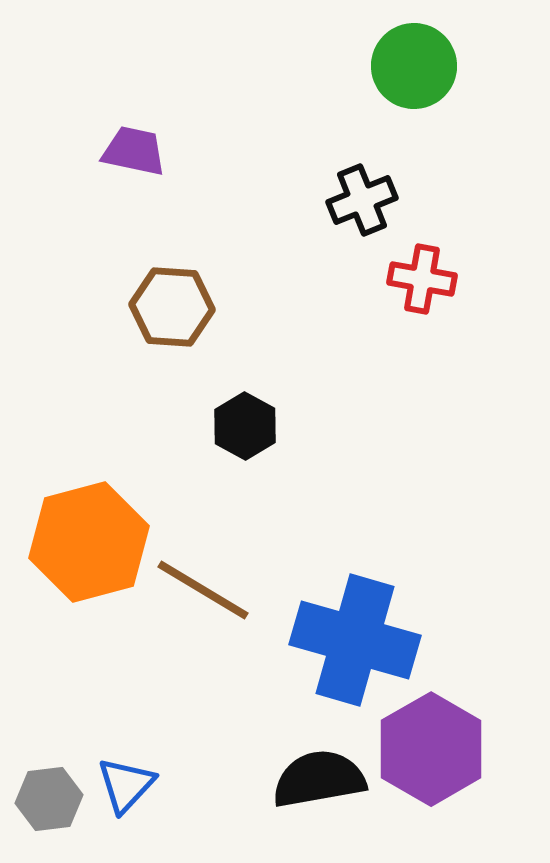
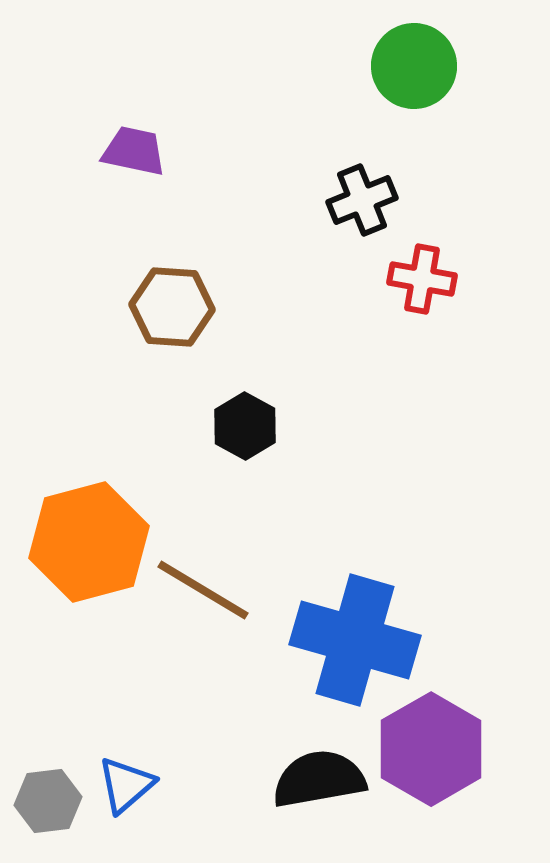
blue triangle: rotated 6 degrees clockwise
gray hexagon: moved 1 px left, 2 px down
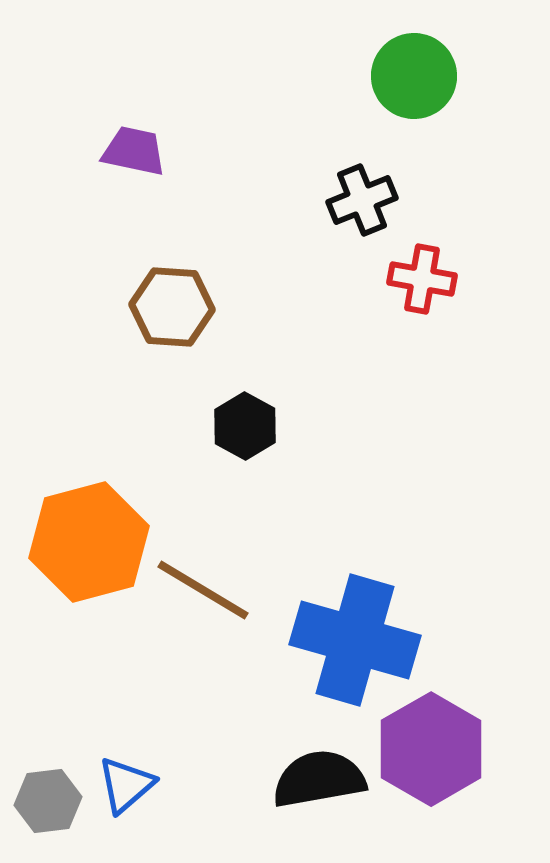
green circle: moved 10 px down
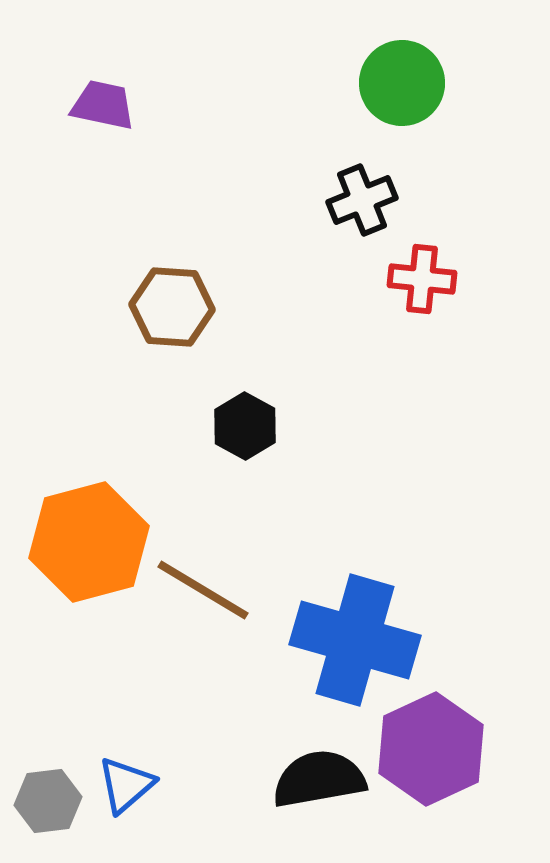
green circle: moved 12 px left, 7 px down
purple trapezoid: moved 31 px left, 46 px up
red cross: rotated 4 degrees counterclockwise
purple hexagon: rotated 5 degrees clockwise
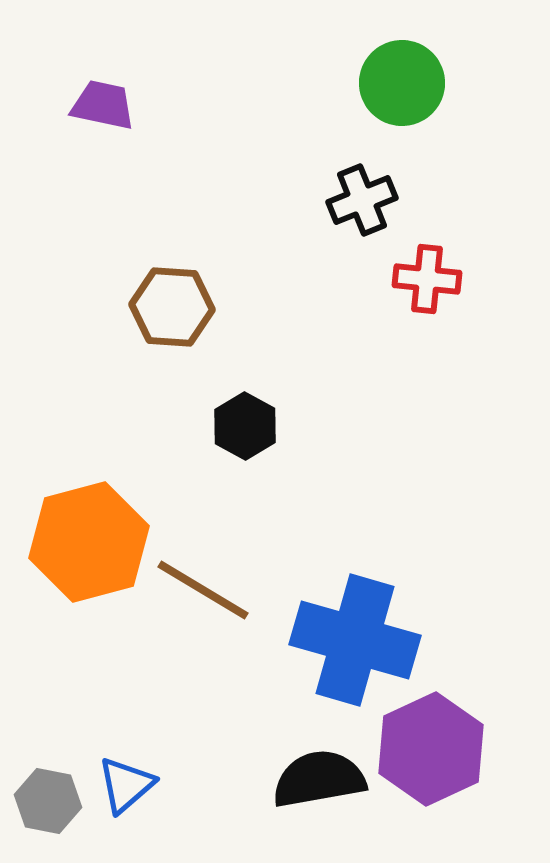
red cross: moved 5 px right
gray hexagon: rotated 18 degrees clockwise
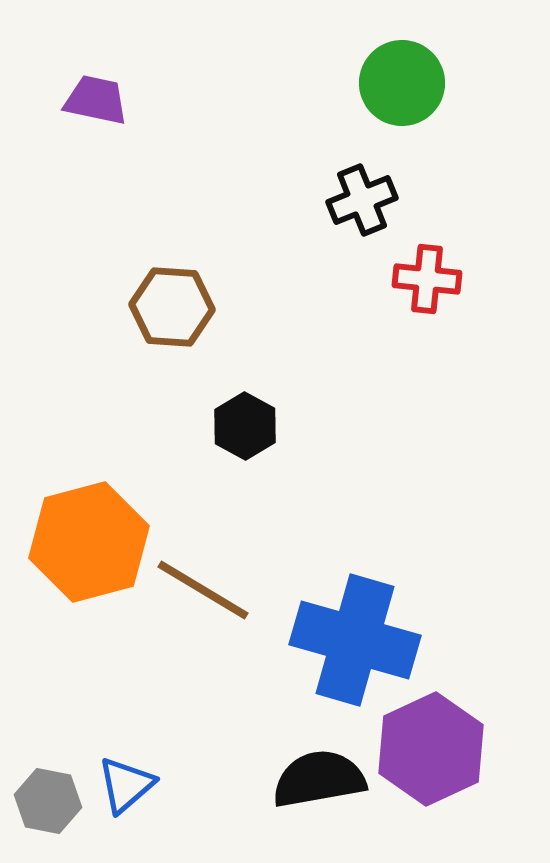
purple trapezoid: moved 7 px left, 5 px up
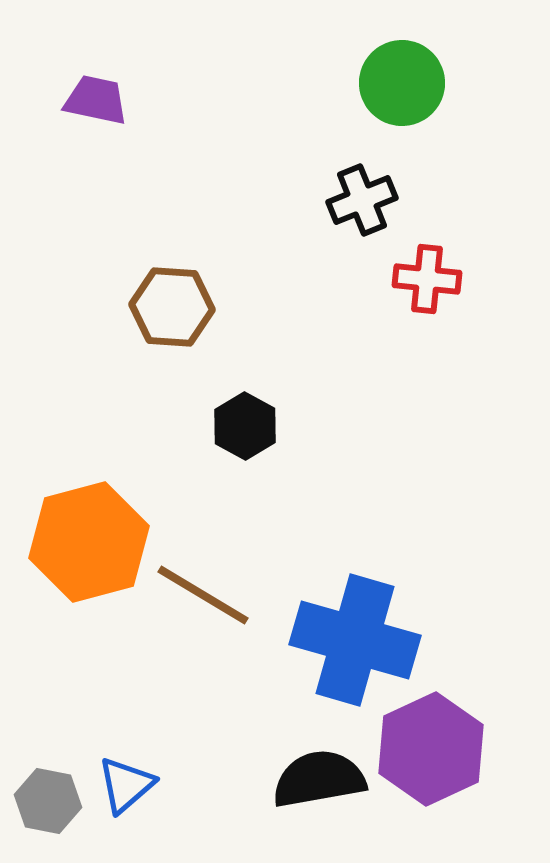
brown line: moved 5 px down
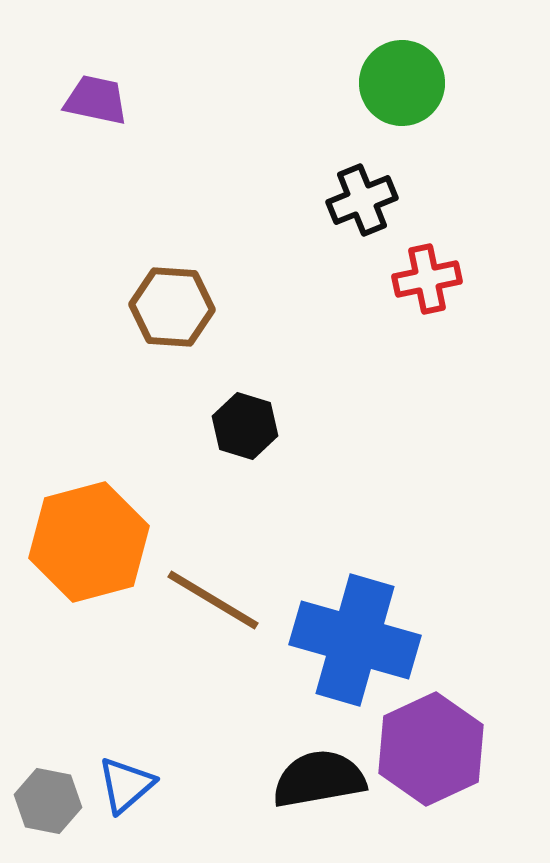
red cross: rotated 18 degrees counterclockwise
black hexagon: rotated 12 degrees counterclockwise
brown line: moved 10 px right, 5 px down
